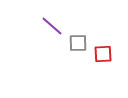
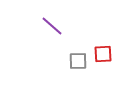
gray square: moved 18 px down
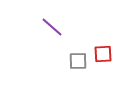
purple line: moved 1 px down
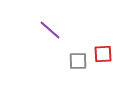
purple line: moved 2 px left, 3 px down
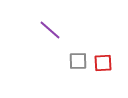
red square: moved 9 px down
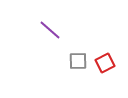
red square: moved 2 px right; rotated 24 degrees counterclockwise
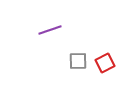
purple line: rotated 60 degrees counterclockwise
